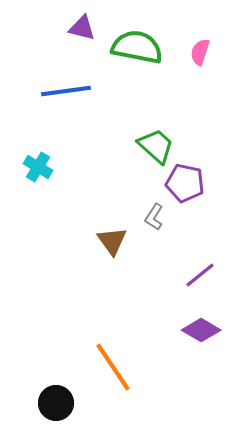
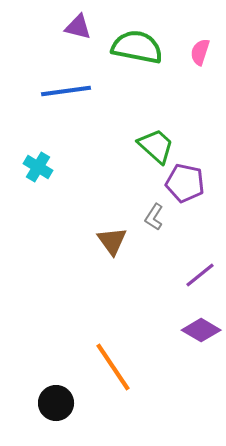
purple triangle: moved 4 px left, 1 px up
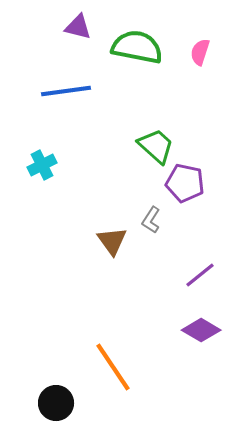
cyan cross: moved 4 px right, 2 px up; rotated 32 degrees clockwise
gray L-shape: moved 3 px left, 3 px down
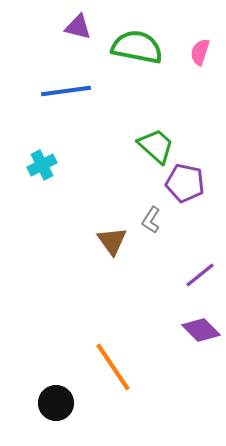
purple diamond: rotated 15 degrees clockwise
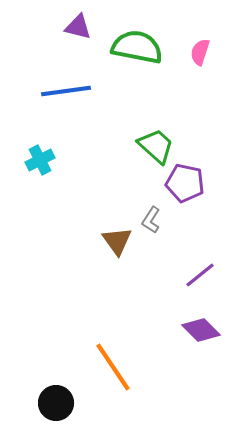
cyan cross: moved 2 px left, 5 px up
brown triangle: moved 5 px right
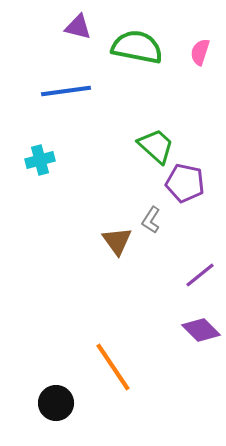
cyan cross: rotated 12 degrees clockwise
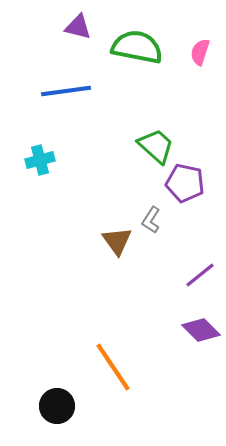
black circle: moved 1 px right, 3 px down
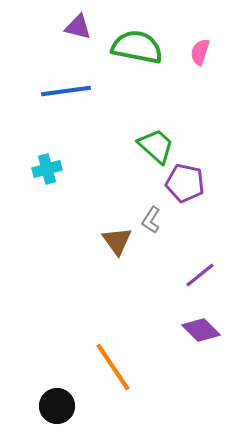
cyan cross: moved 7 px right, 9 px down
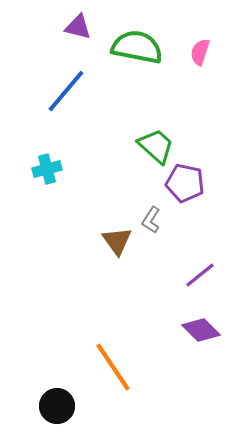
blue line: rotated 42 degrees counterclockwise
